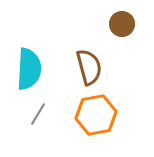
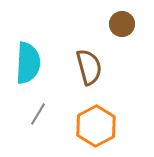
cyan semicircle: moved 1 px left, 6 px up
orange hexagon: moved 11 px down; rotated 18 degrees counterclockwise
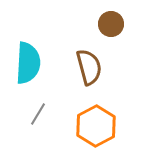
brown circle: moved 11 px left
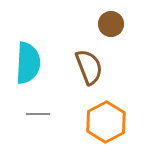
brown semicircle: rotated 6 degrees counterclockwise
gray line: rotated 60 degrees clockwise
orange hexagon: moved 10 px right, 4 px up
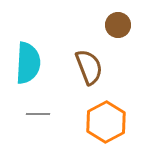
brown circle: moved 7 px right, 1 px down
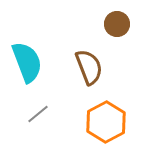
brown circle: moved 1 px left, 1 px up
cyan semicircle: moved 1 px left, 1 px up; rotated 24 degrees counterclockwise
gray line: rotated 40 degrees counterclockwise
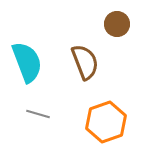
brown semicircle: moved 4 px left, 5 px up
gray line: rotated 55 degrees clockwise
orange hexagon: rotated 9 degrees clockwise
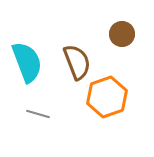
brown circle: moved 5 px right, 10 px down
brown semicircle: moved 8 px left
orange hexagon: moved 1 px right, 25 px up
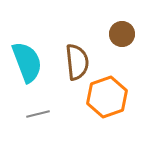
brown semicircle: rotated 15 degrees clockwise
gray line: rotated 30 degrees counterclockwise
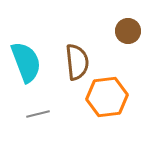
brown circle: moved 6 px right, 3 px up
cyan semicircle: moved 1 px left
orange hexagon: rotated 12 degrees clockwise
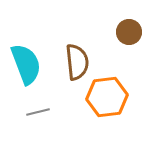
brown circle: moved 1 px right, 1 px down
cyan semicircle: moved 2 px down
gray line: moved 2 px up
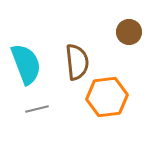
gray line: moved 1 px left, 3 px up
